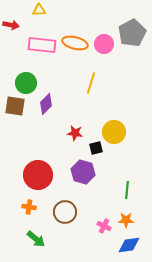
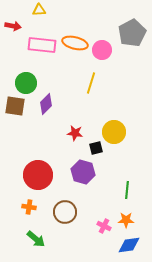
red arrow: moved 2 px right, 1 px down
pink circle: moved 2 px left, 6 px down
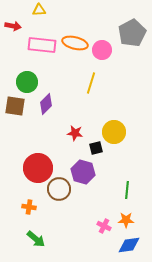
green circle: moved 1 px right, 1 px up
red circle: moved 7 px up
brown circle: moved 6 px left, 23 px up
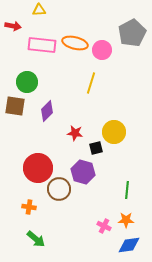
purple diamond: moved 1 px right, 7 px down
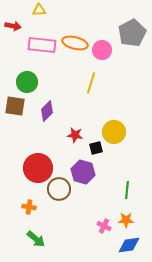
red star: moved 2 px down
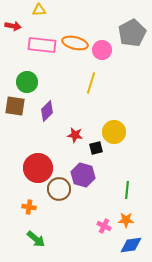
purple hexagon: moved 3 px down
blue diamond: moved 2 px right
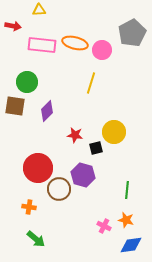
orange star: rotated 14 degrees clockwise
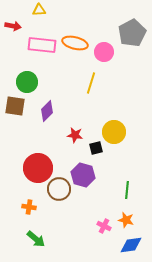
pink circle: moved 2 px right, 2 px down
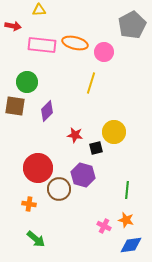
gray pentagon: moved 8 px up
orange cross: moved 3 px up
